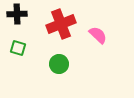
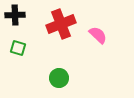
black cross: moved 2 px left, 1 px down
green circle: moved 14 px down
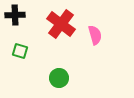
red cross: rotated 32 degrees counterclockwise
pink semicircle: moved 3 px left; rotated 30 degrees clockwise
green square: moved 2 px right, 3 px down
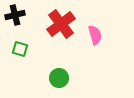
black cross: rotated 12 degrees counterclockwise
red cross: rotated 16 degrees clockwise
green square: moved 2 px up
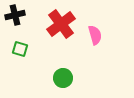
green circle: moved 4 px right
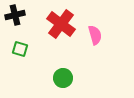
red cross: rotated 16 degrees counterclockwise
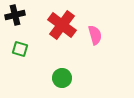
red cross: moved 1 px right, 1 px down
green circle: moved 1 px left
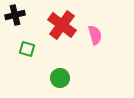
green square: moved 7 px right
green circle: moved 2 px left
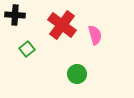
black cross: rotated 18 degrees clockwise
green square: rotated 35 degrees clockwise
green circle: moved 17 px right, 4 px up
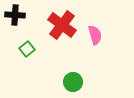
green circle: moved 4 px left, 8 px down
